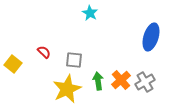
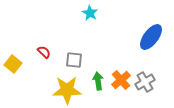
blue ellipse: rotated 20 degrees clockwise
yellow star: moved 1 px down; rotated 24 degrees clockwise
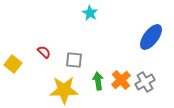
yellow star: moved 3 px left
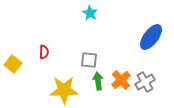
red semicircle: rotated 48 degrees clockwise
gray square: moved 15 px right
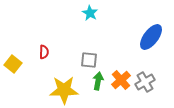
green arrow: rotated 18 degrees clockwise
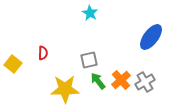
red semicircle: moved 1 px left, 1 px down
gray square: rotated 18 degrees counterclockwise
green arrow: rotated 48 degrees counterclockwise
yellow star: moved 1 px right, 1 px up
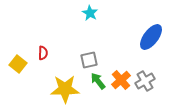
yellow square: moved 5 px right
gray cross: moved 1 px up
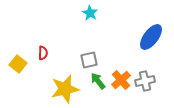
gray cross: rotated 18 degrees clockwise
yellow star: rotated 12 degrees counterclockwise
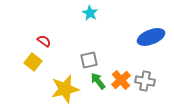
blue ellipse: rotated 32 degrees clockwise
red semicircle: moved 1 px right, 12 px up; rotated 56 degrees counterclockwise
yellow square: moved 15 px right, 2 px up
gray cross: rotated 24 degrees clockwise
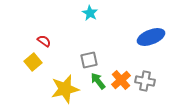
yellow square: rotated 12 degrees clockwise
